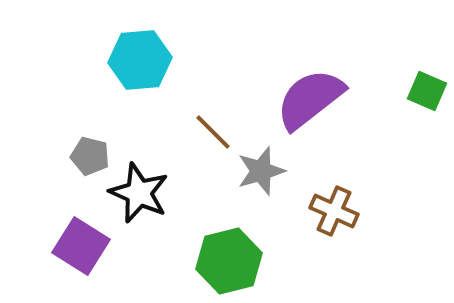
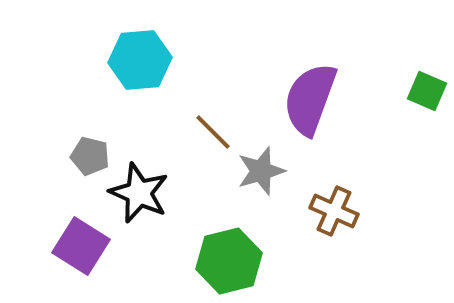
purple semicircle: rotated 32 degrees counterclockwise
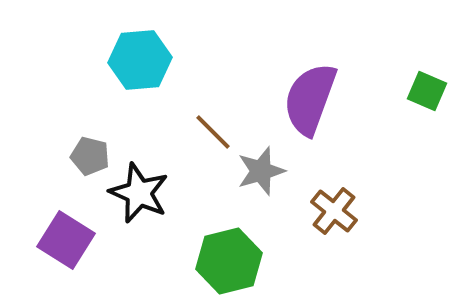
brown cross: rotated 15 degrees clockwise
purple square: moved 15 px left, 6 px up
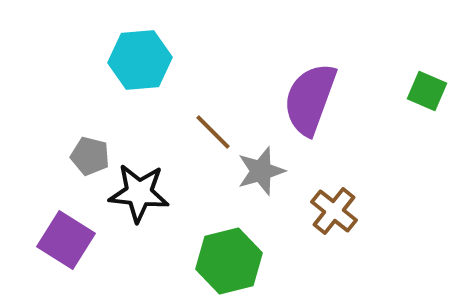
black star: rotated 18 degrees counterclockwise
